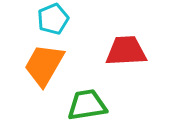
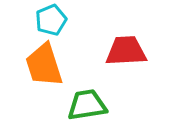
cyan pentagon: moved 2 px left, 1 px down
orange trapezoid: rotated 48 degrees counterclockwise
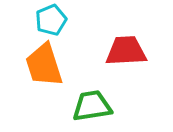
green trapezoid: moved 5 px right, 1 px down
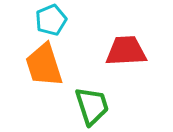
green trapezoid: rotated 81 degrees clockwise
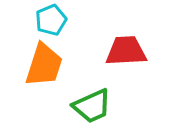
orange trapezoid: rotated 144 degrees counterclockwise
green trapezoid: rotated 84 degrees clockwise
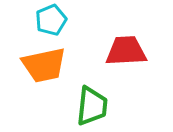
orange trapezoid: rotated 60 degrees clockwise
green trapezoid: rotated 60 degrees counterclockwise
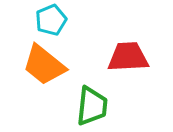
red trapezoid: moved 2 px right, 6 px down
orange trapezoid: rotated 51 degrees clockwise
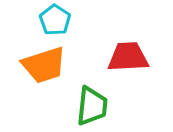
cyan pentagon: moved 4 px right; rotated 16 degrees counterclockwise
orange trapezoid: rotated 57 degrees counterclockwise
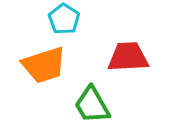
cyan pentagon: moved 9 px right, 1 px up
green trapezoid: moved 1 px up; rotated 144 degrees clockwise
